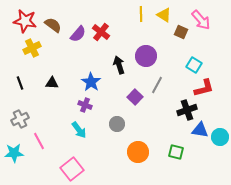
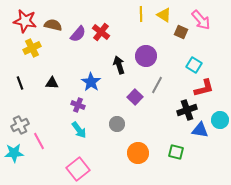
brown semicircle: rotated 24 degrees counterclockwise
purple cross: moved 7 px left
gray cross: moved 6 px down
cyan circle: moved 17 px up
orange circle: moved 1 px down
pink square: moved 6 px right
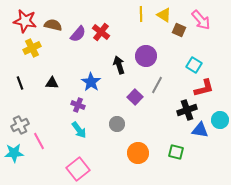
brown square: moved 2 px left, 2 px up
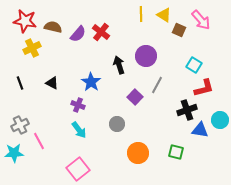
brown semicircle: moved 2 px down
black triangle: rotated 24 degrees clockwise
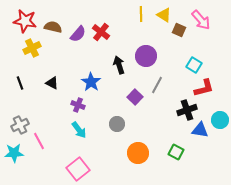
green square: rotated 14 degrees clockwise
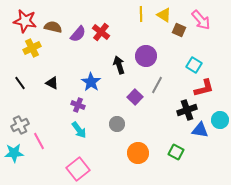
black line: rotated 16 degrees counterclockwise
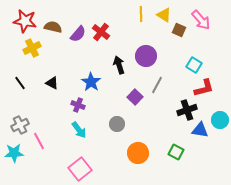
pink square: moved 2 px right
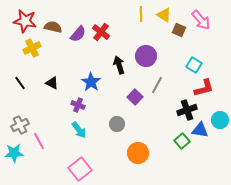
green square: moved 6 px right, 11 px up; rotated 21 degrees clockwise
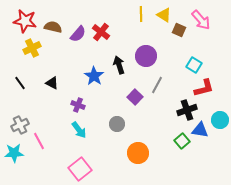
blue star: moved 3 px right, 6 px up
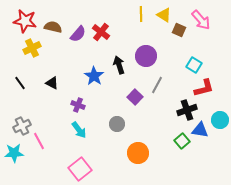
gray cross: moved 2 px right, 1 px down
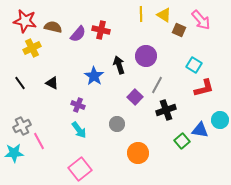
red cross: moved 2 px up; rotated 24 degrees counterclockwise
black cross: moved 21 px left
